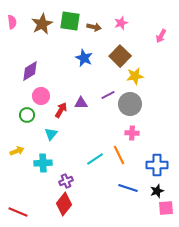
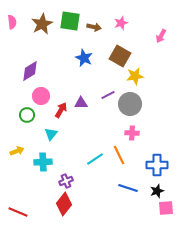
brown square: rotated 15 degrees counterclockwise
cyan cross: moved 1 px up
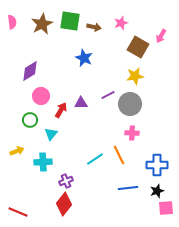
brown square: moved 18 px right, 9 px up
green circle: moved 3 px right, 5 px down
blue line: rotated 24 degrees counterclockwise
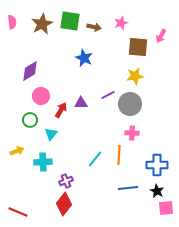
brown square: rotated 25 degrees counterclockwise
orange line: rotated 30 degrees clockwise
cyan line: rotated 18 degrees counterclockwise
black star: rotated 24 degrees counterclockwise
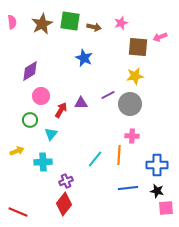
pink arrow: moved 1 px left, 1 px down; rotated 40 degrees clockwise
pink cross: moved 3 px down
black star: rotated 16 degrees counterclockwise
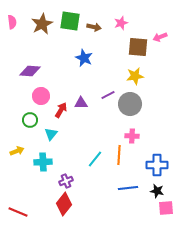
purple diamond: rotated 35 degrees clockwise
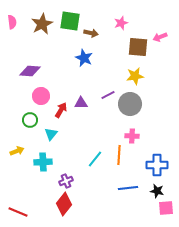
brown arrow: moved 3 px left, 6 px down
